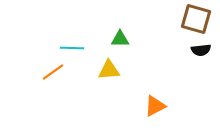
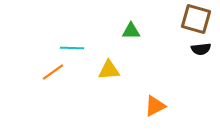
green triangle: moved 11 px right, 8 px up
black semicircle: moved 1 px up
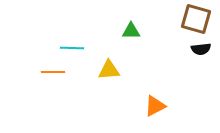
orange line: rotated 35 degrees clockwise
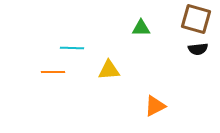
green triangle: moved 10 px right, 3 px up
black semicircle: moved 3 px left
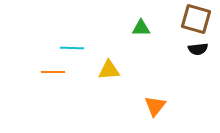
orange triangle: rotated 25 degrees counterclockwise
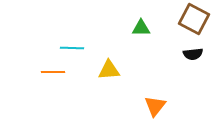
brown square: moved 2 px left; rotated 12 degrees clockwise
black semicircle: moved 5 px left, 5 px down
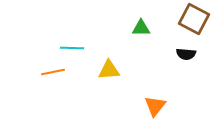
black semicircle: moved 7 px left; rotated 12 degrees clockwise
orange line: rotated 10 degrees counterclockwise
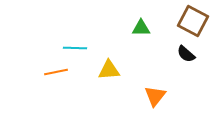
brown square: moved 1 px left, 2 px down
cyan line: moved 3 px right
black semicircle: rotated 36 degrees clockwise
orange line: moved 3 px right
orange triangle: moved 10 px up
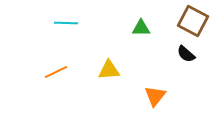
cyan line: moved 9 px left, 25 px up
orange line: rotated 15 degrees counterclockwise
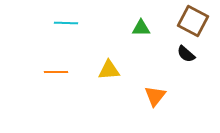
orange line: rotated 25 degrees clockwise
